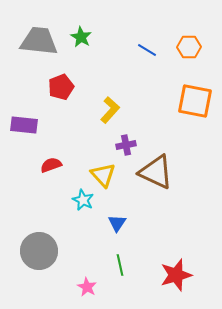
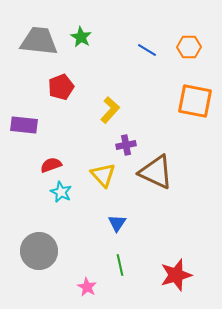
cyan star: moved 22 px left, 8 px up
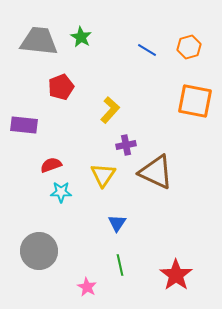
orange hexagon: rotated 15 degrees counterclockwise
yellow triangle: rotated 16 degrees clockwise
cyan star: rotated 25 degrees counterclockwise
red star: rotated 20 degrees counterclockwise
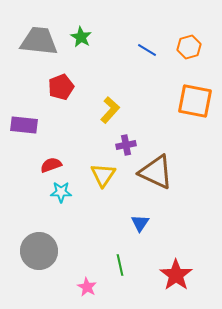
blue triangle: moved 23 px right
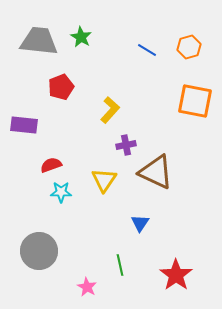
yellow triangle: moved 1 px right, 5 px down
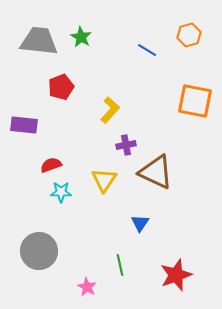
orange hexagon: moved 12 px up
red star: rotated 16 degrees clockwise
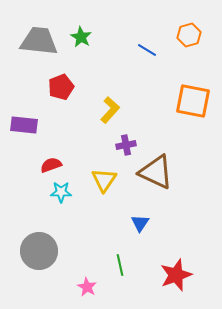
orange square: moved 2 px left
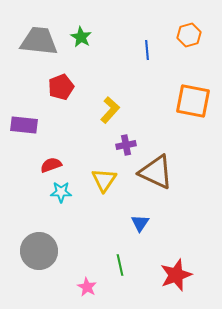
blue line: rotated 54 degrees clockwise
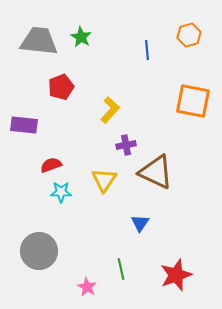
green line: moved 1 px right, 4 px down
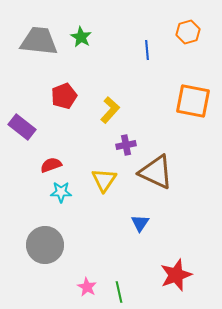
orange hexagon: moved 1 px left, 3 px up
red pentagon: moved 3 px right, 9 px down
purple rectangle: moved 2 px left, 2 px down; rotated 32 degrees clockwise
gray circle: moved 6 px right, 6 px up
green line: moved 2 px left, 23 px down
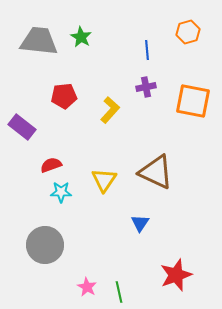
red pentagon: rotated 15 degrees clockwise
purple cross: moved 20 px right, 58 px up
